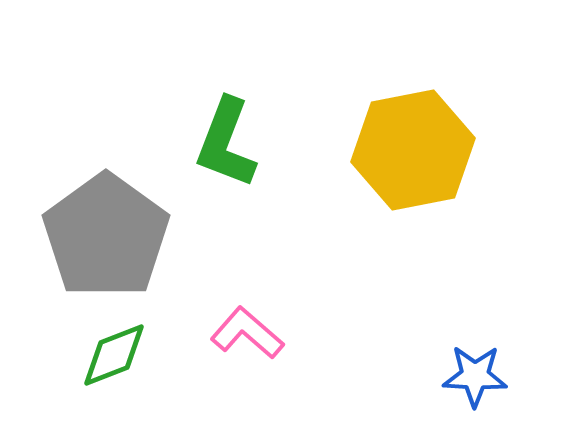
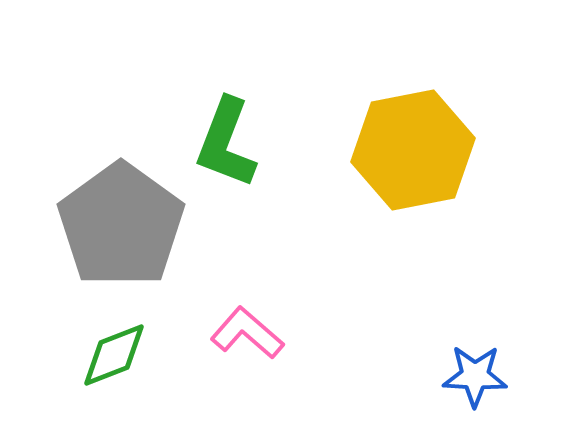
gray pentagon: moved 15 px right, 11 px up
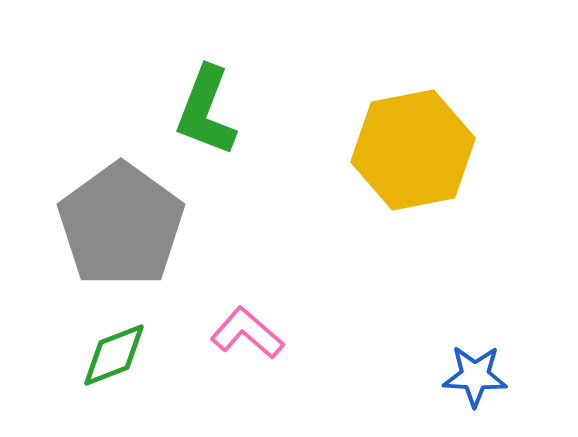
green L-shape: moved 20 px left, 32 px up
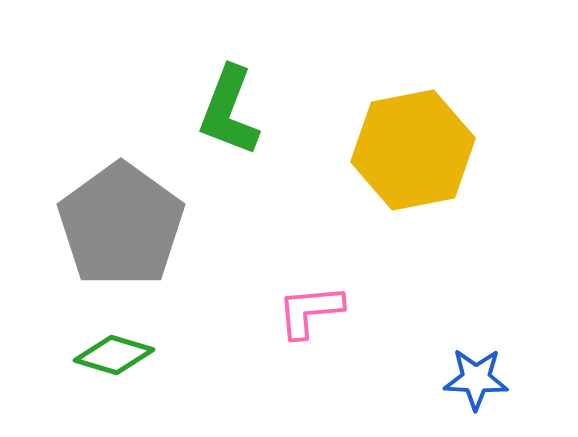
green L-shape: moved 23 px right
pink L-shape: moved 63 px right, 22 px up; rotated 46 degrees counterclockwise
green diamond: rotated 38 degrees clockwise
blue star: moved 1 px right, 3 px down
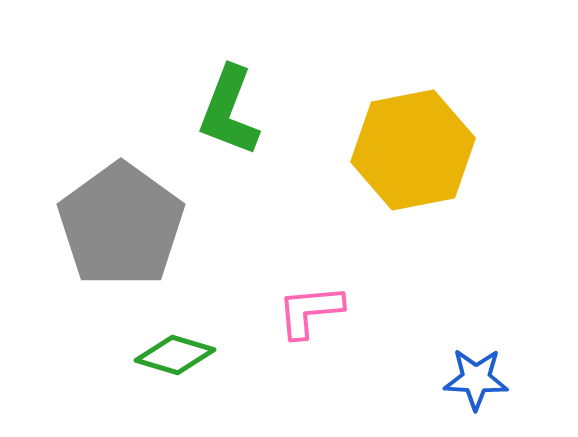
green diamond: moved 61 px right
